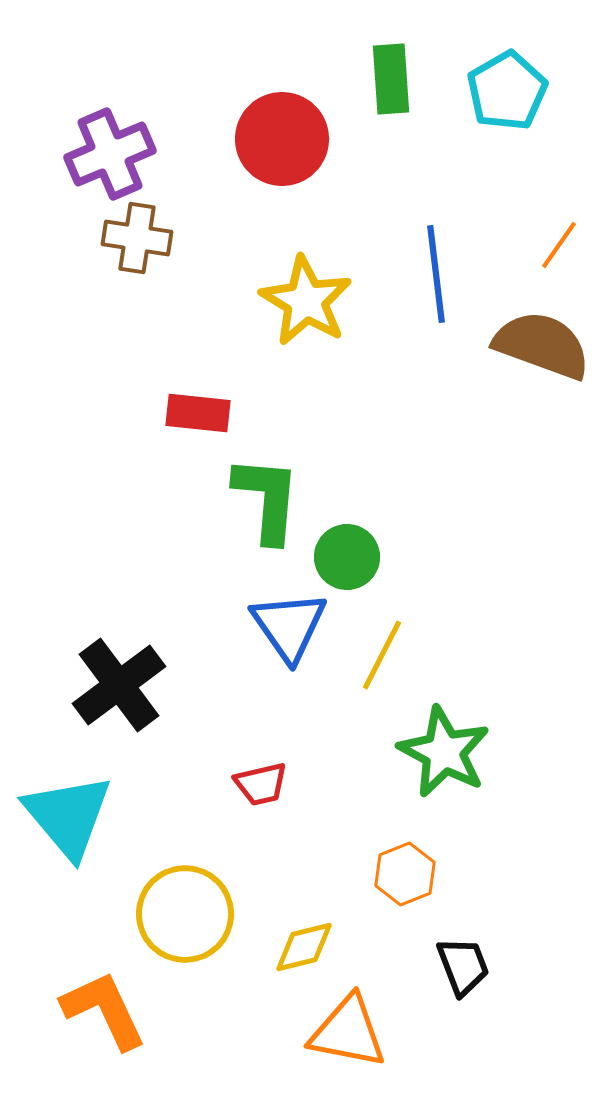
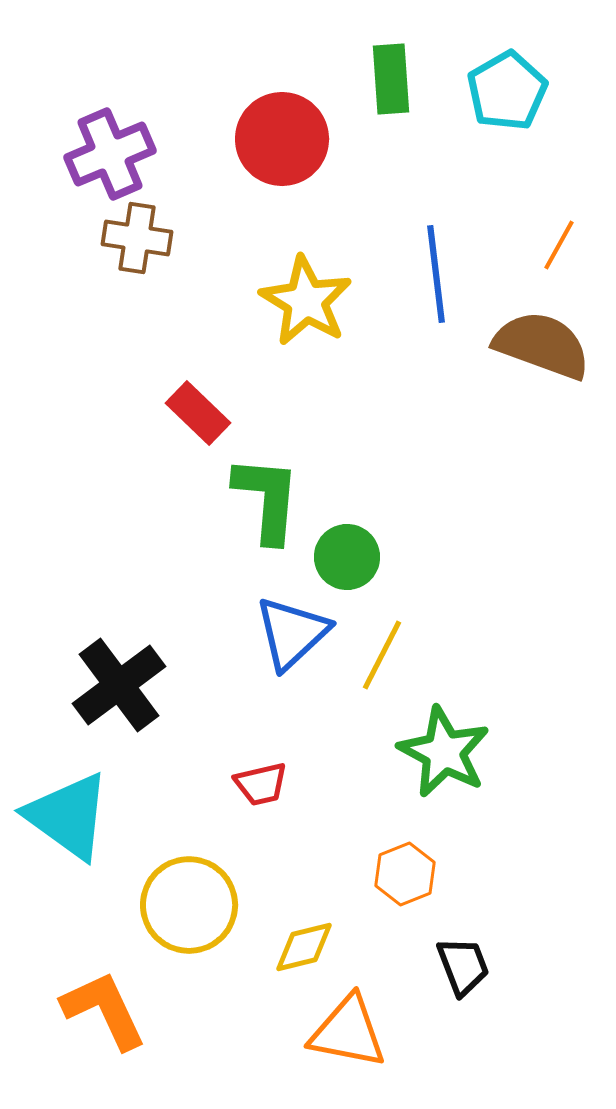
orange line: rotated 6 degrees counterclockwise
red rectangle: rotated 38 degrees clockwise
blue triangle: moved 3 px right, 7 px down; rotated 22 degrees clockwise
cyan triangle: rotated 14 degrees counterclockwise
yellow circle: moved 4 px right, 9 px up
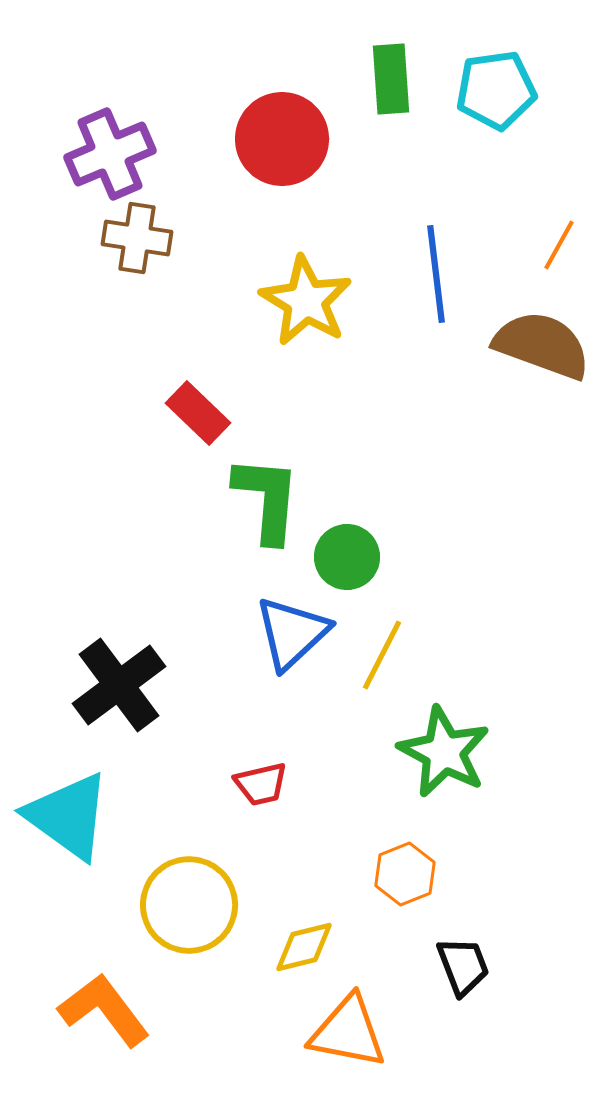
cyan pentagon: moved 11 px left, 1 px up; rotated 22 degrees clockwise
orange L-shape: rotated 12 degrees counterclockwise
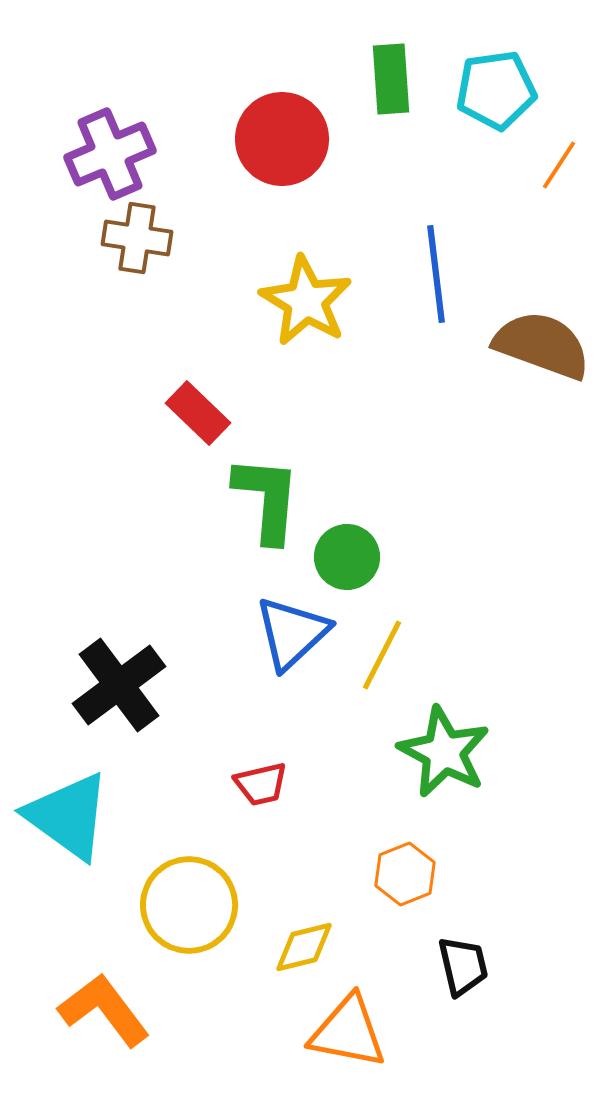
orange line: moved 80 px up; rotated 4 degrees clockwise
black trapezoid: rotated 8 degrees clockwise
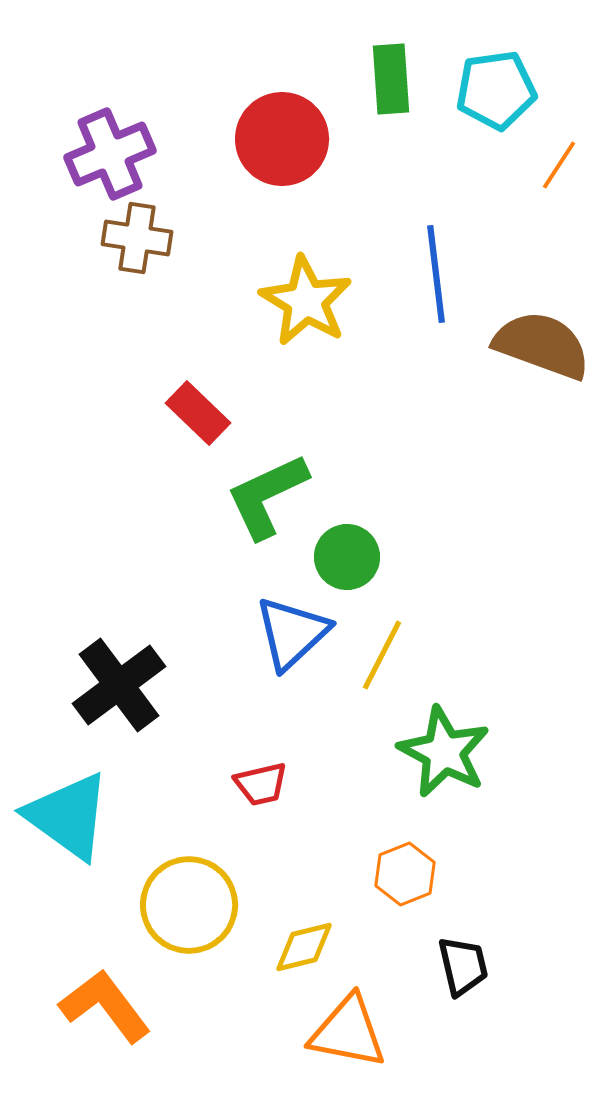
green L-shape: moved 3 px up; rotated 120 degrees counterclockwise
orange L-shape: moved 1 px right, 4 px up
